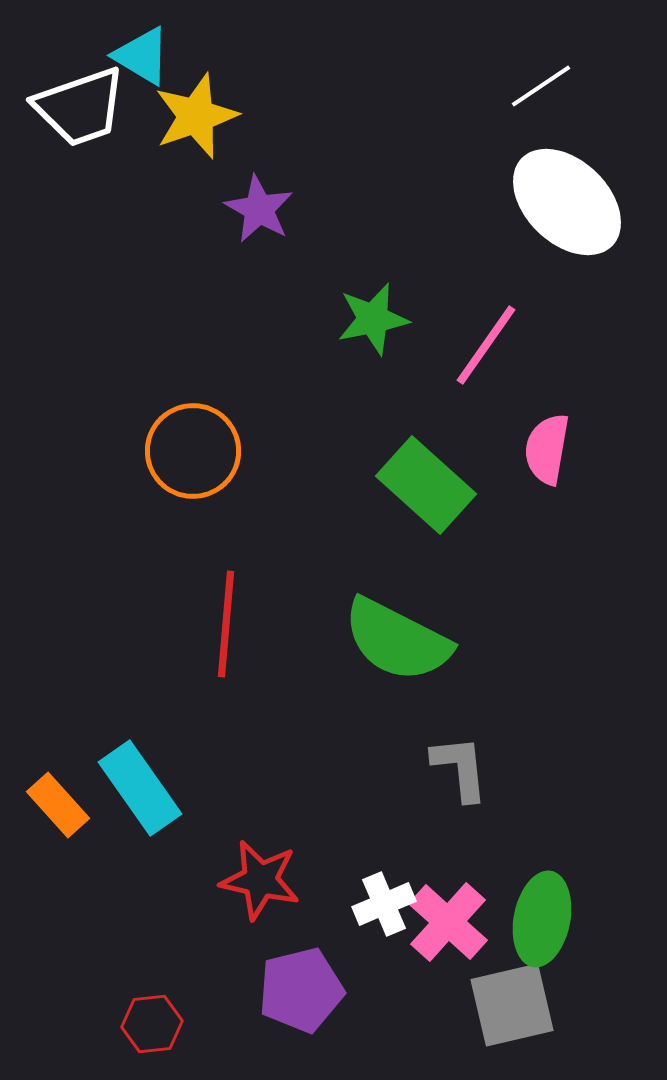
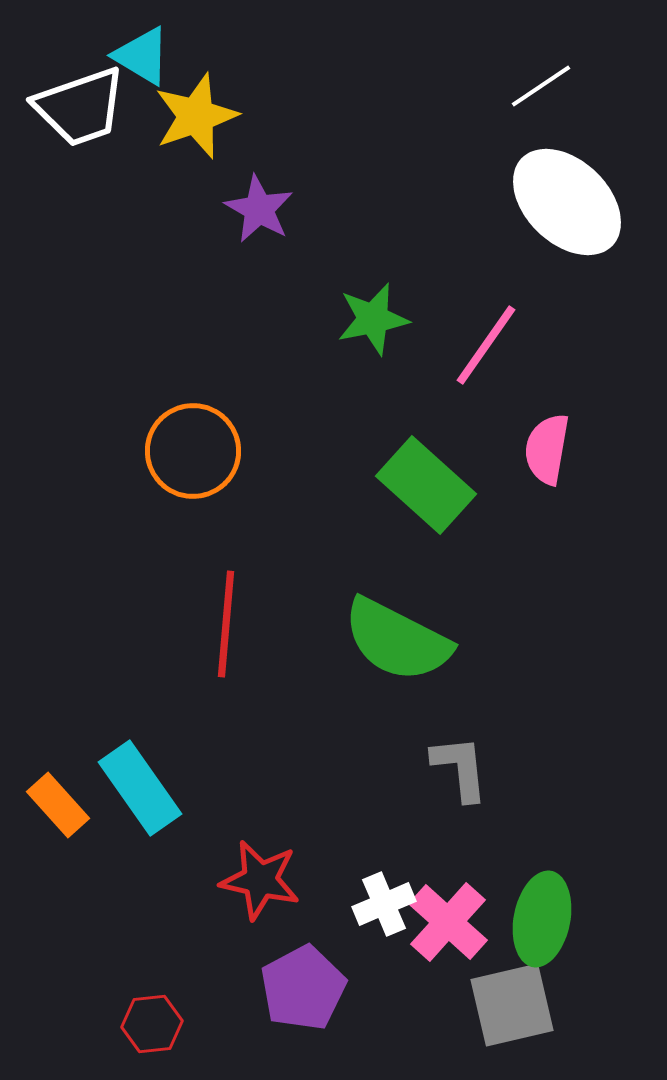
purple pentagon: moved 2 px right, 2 px up; rotated 14 degrees counterclockwise
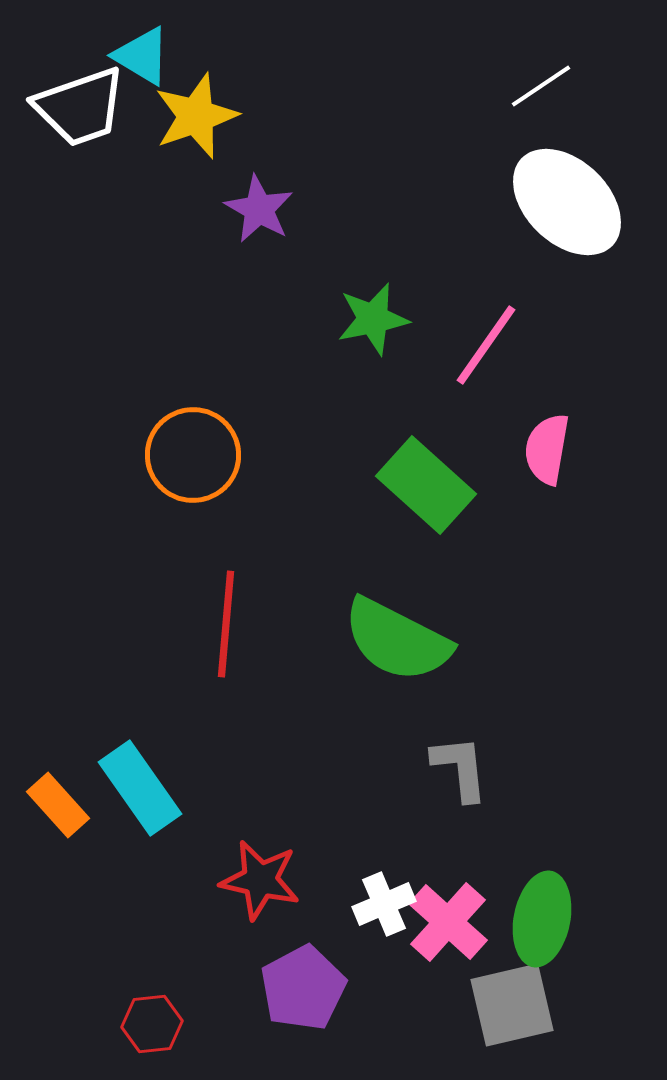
orange circle: moved 4 px down
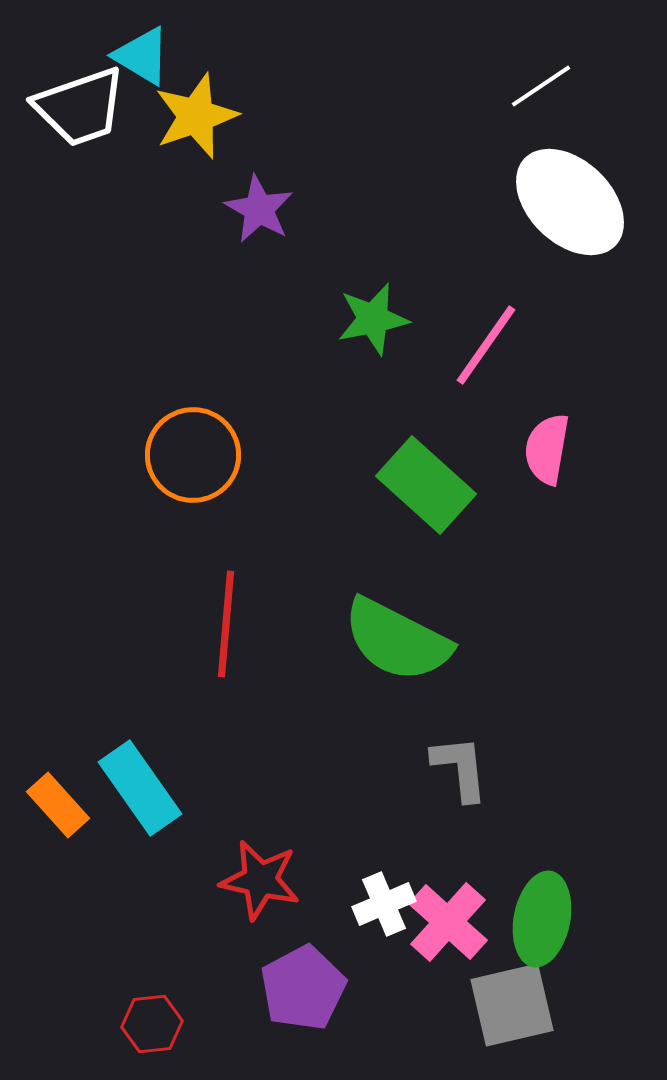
white ellipse: moved 3 px right
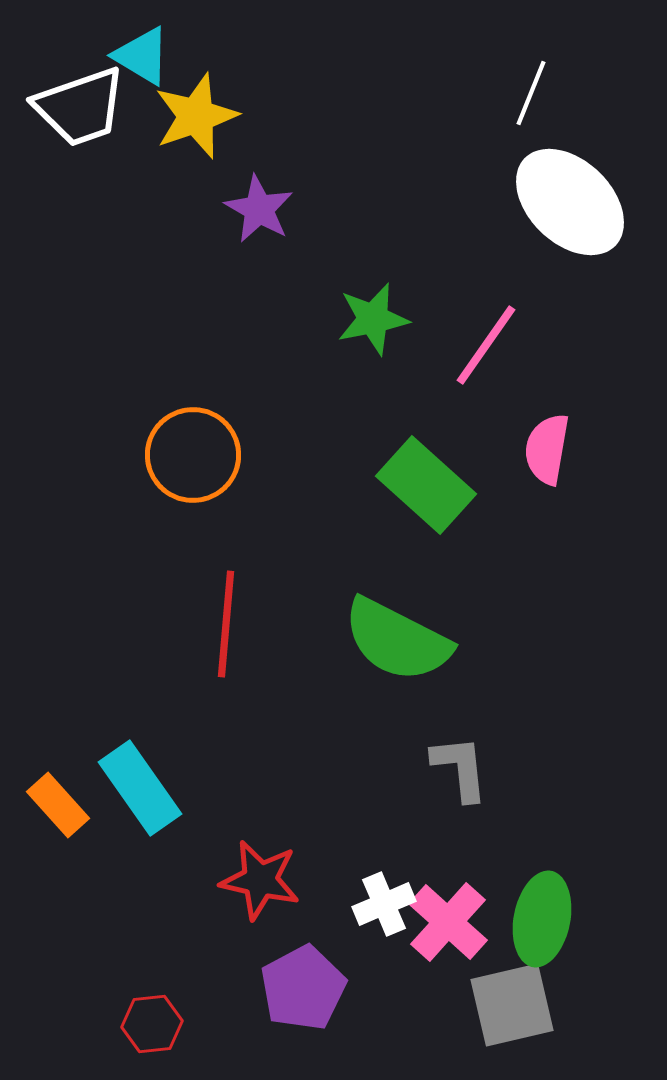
white line: moved 10 px left, 7 px down; rotated 34 degrees counterclockwise
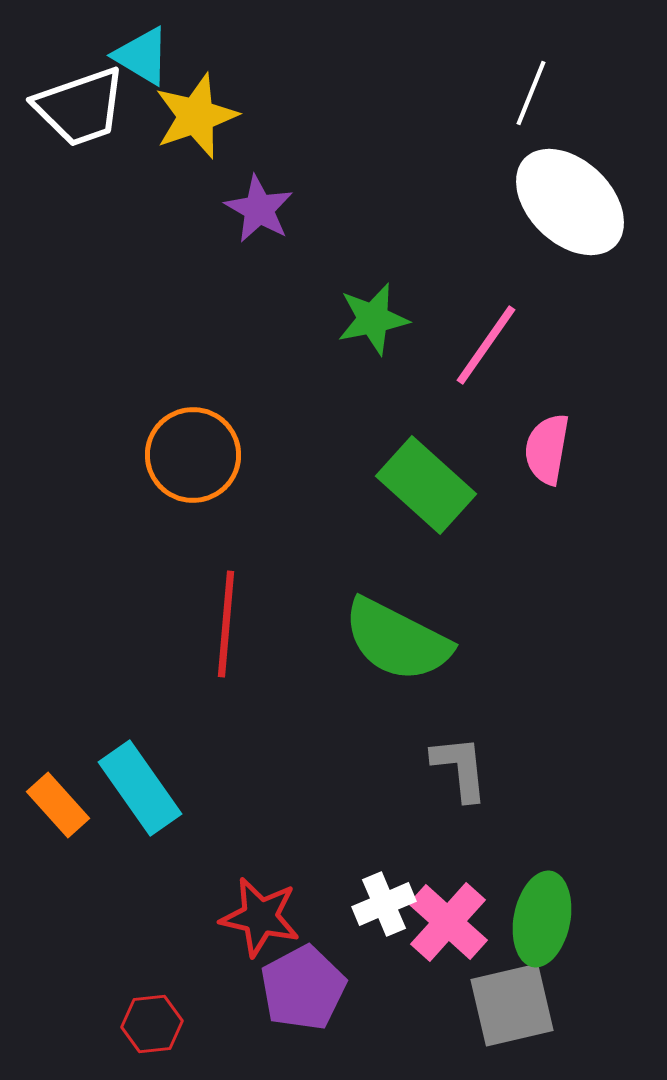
red star: moved 37 px down
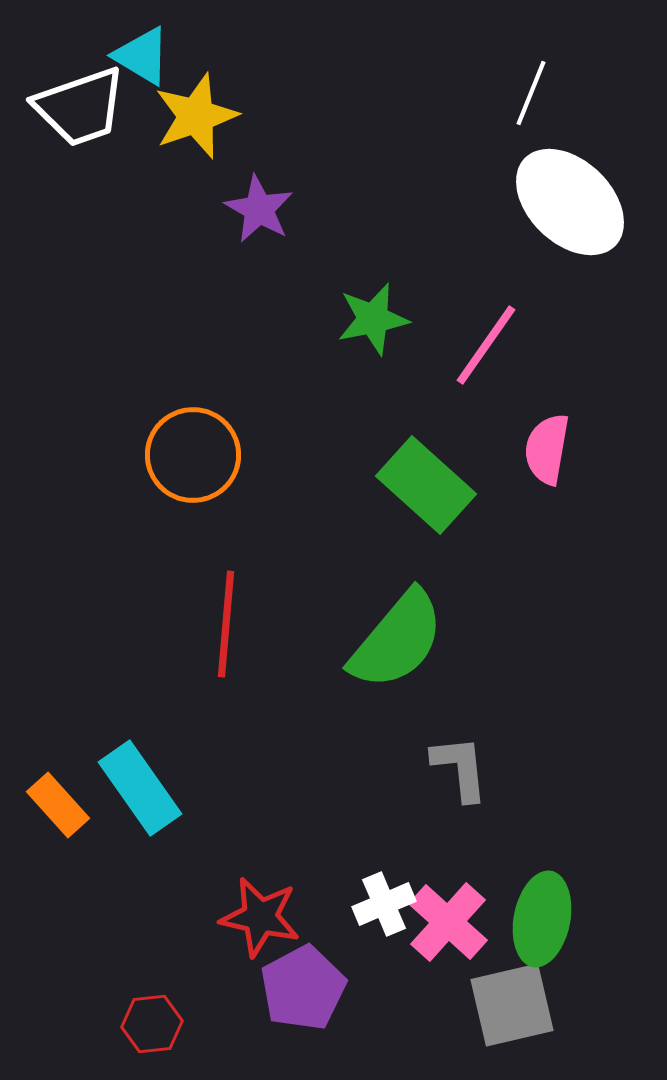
green semicircle: rotated 77 degrees counterclockwise
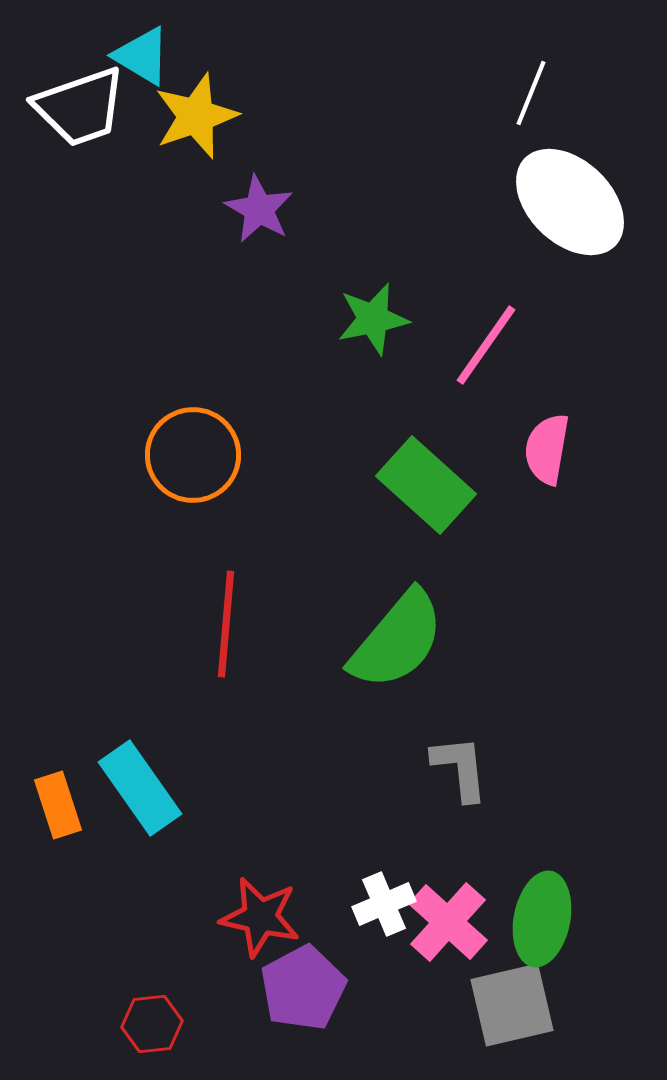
orange rectangle: rotated 24 degrees clockwise
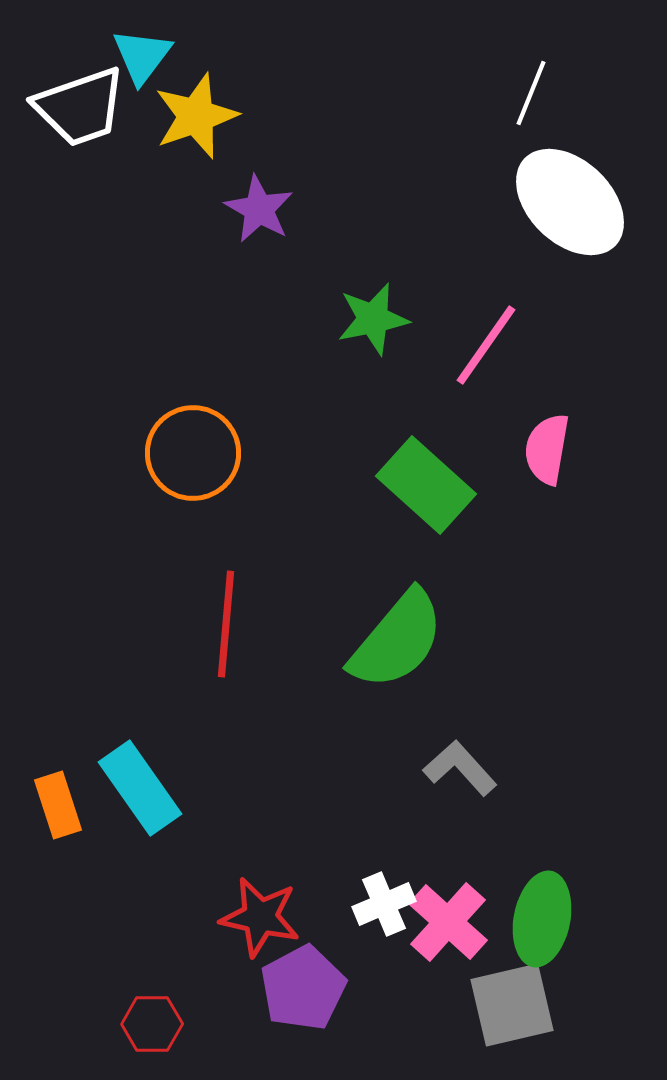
cyan triangle: rotated 36 degrees clockwise
orange circle: moved 2 px up
gray L-shape: rotated 36 degrees counterclockwise
red hexagon: rotated 6 degrees clockwise
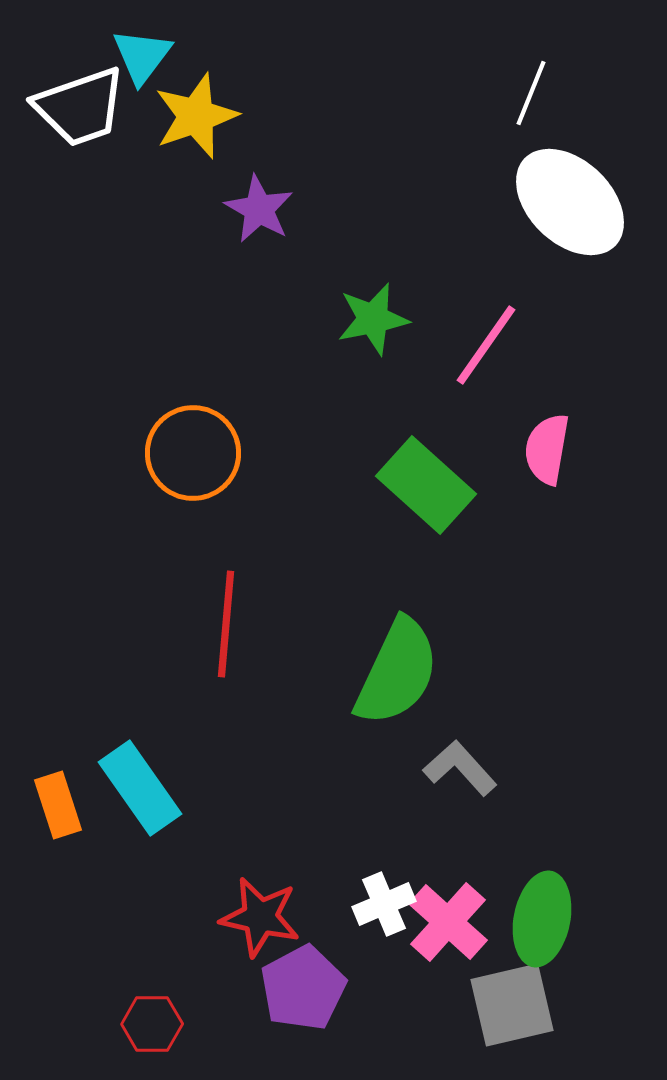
green semicircle: moved 32 px down; rotated 15 degrees counterclockwise
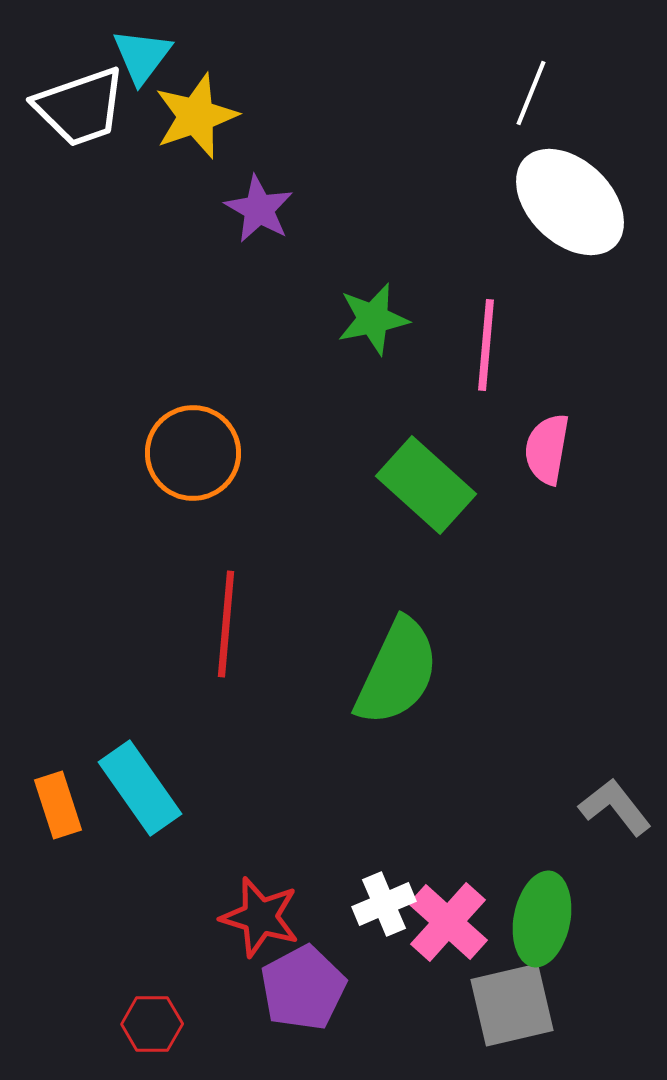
pink line: rotated 30 degrees counterclockwise
gray L-shape: moved 155 px right, 39 px down; rotated 4 degrees clockwise
red star: rotated 4 degrees clockwise
